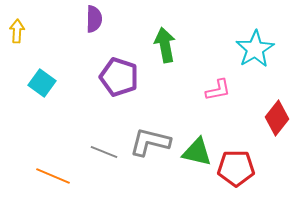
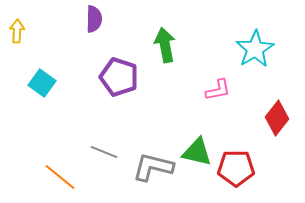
gray L-shape: moved 3 px right, 25 px down
orange line: moved 7 px right, 1 px down; rotated 16 degrees clockwise
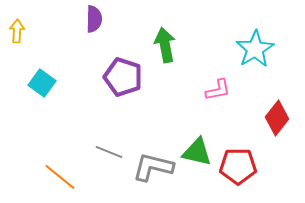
purple pentagon: moved 4 px right
gray line: moved 5 px right
red pentagon: moved 2 px right, 2 px up
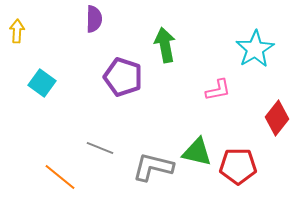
gray line: moved 9 px left, 4 px up
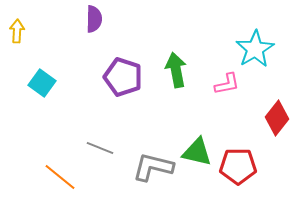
green arrow: moved 11 px right, 25 px down
pink L-shape: moved 9 px right, 6 px up
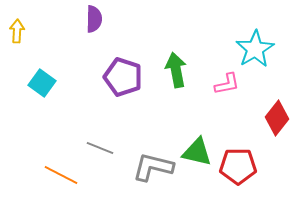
orange line: moved 1 px right, 2 px up; rotated 12 degrees counterclockwise
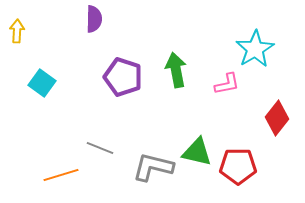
orange line: rotated 44 degrees counterclockwise
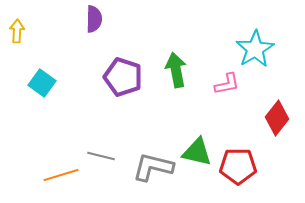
gray line: moved 1 px right, 8 px down; rotated 8 degrees counterclockwise
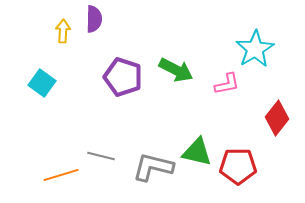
yellow arrow: moved 46 px right
green arrow: rotated 128 degrees clockwise
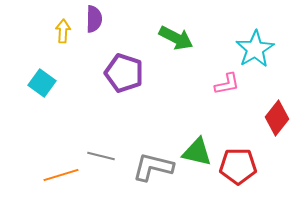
green arrow: moved 32 px up
purple pentagon: moved 1 px right, 4 px up
